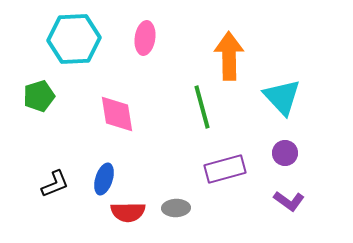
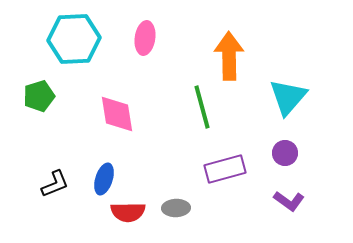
cyan triangle: moved 6 px right; rotated 24 degrees clockwise
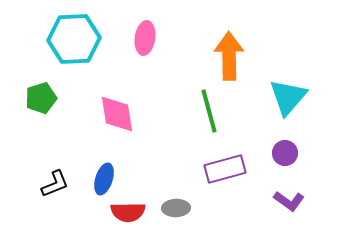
green pentagon: moved 2 px right, 2 px down
green line: moved 7 px right, 4 px down
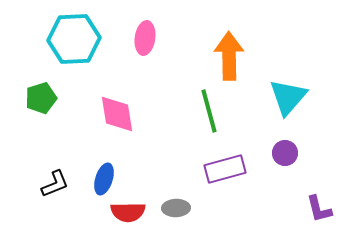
purple L-shape: moved 30 px right, 8 px down; rotated 40 degrees clockwise
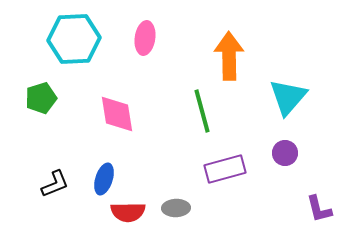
green line: moved 7 px left
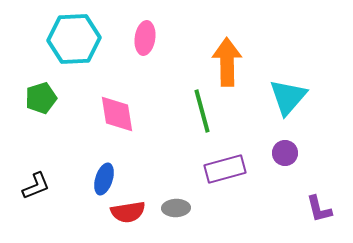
orange arrow: moved 2 px left, 6 px down
black L-shape: moved 19 px left, 2 px down
red semicircle: rotated 8 degrees counterclockwise
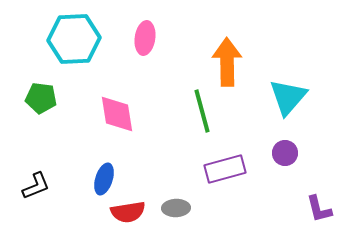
green pentagon: rotated 24 degrees clockwise
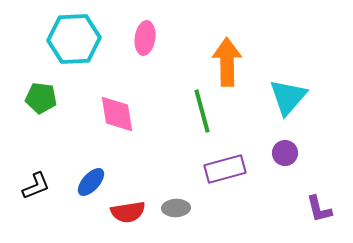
blue ellipse: moved 13 px left, 3 px down; rotated 24 degrees clockwise
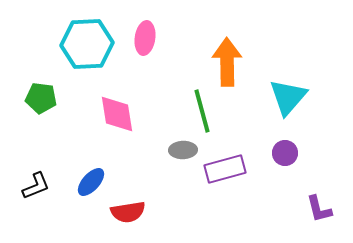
cyan hexagon: moved 13 px right, 5 px down
gray ellipse: moved 7 px right, 58 px up
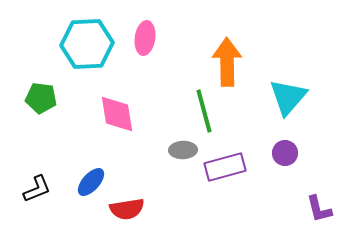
green line: moved 2 px right
purple rectangle: moved 2 px up
black L-shape: moved 1 px right, 3 px down
red semicircle: moved 1 px left, 3 px up
